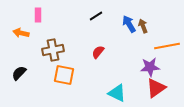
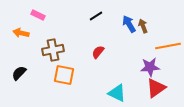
pink rectangle: rotated 64 degrees counterclockwise
orange line: moved 1 px right
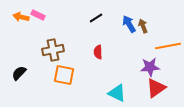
black line: moved 2 px down
orange arrow: moved 16 px up
red semicircle: rotated 40 degrees counterclockwise
